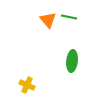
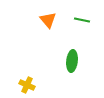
green line: moved 13 px right, 3 px down
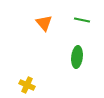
orange triangle: moved 4 px left, 3 px down
green ellipse: moved 5 px right, 4 px up
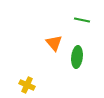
orange triangle: moved 10 px right, 20 px down
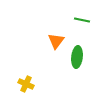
orange triangle: moved 2 px right, 2 px up; rotated 18 degrees clockwise
yellow cross: moved 1 px left, 1 px up
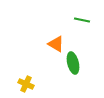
orange triangle: moved 3 px down; rotated 36 degrees counterclockwise
green ellipse: moved 4 px left, 6 px down; rotated 20 degrees counterclockwise
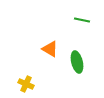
orange triangle: moved 6 px left, 5 px down
green ellipse: moved 4 px right, 1 px up
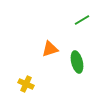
green line: rotated 42 degrees counterclockwise
orange triangle: rotated 48 degrees counterclockwise
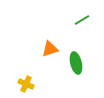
green ellipse: moved 1 px left, 1 px down
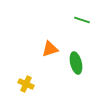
green line: rotated 49 degrees clockwise
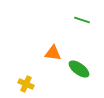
orange triangle: moved 3 px right, 4 px down; rotated 24 degrees clockwise
green ellipse: moved 3 px right, 6 px down; rotated 40 degrees counterclockwise
